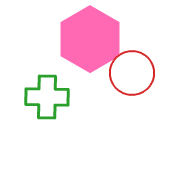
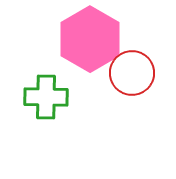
green cross: moved 1 px left
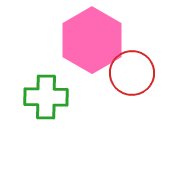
pink hexagon: moved 2 px right, 1 px down
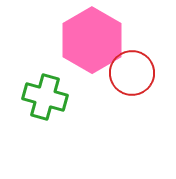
green cross: moved 1 px left; rotated 15 degrees clockwise
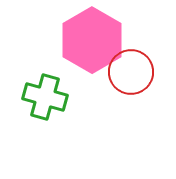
red circle: moved 1 px left, 1 px up
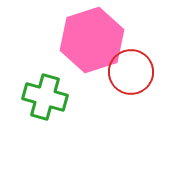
pink hexagon: rotated 12 degrees clockwise
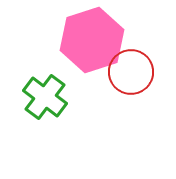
green cross: rotated 21 degrees clockwise
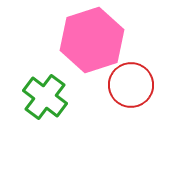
red circle: moved 13 px down
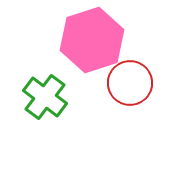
red circle: moved 1 px left, 2 px up
